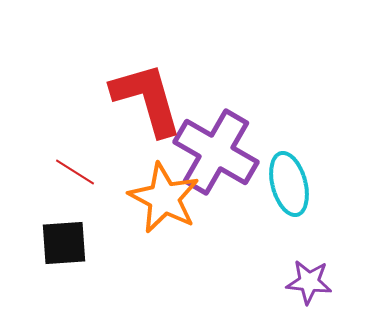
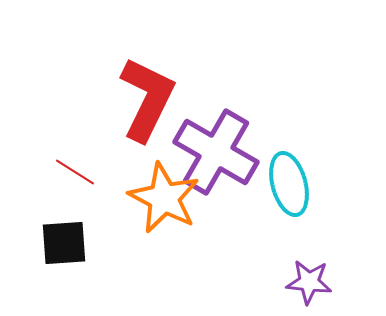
red L-shape: rotated 42 degrees clockwise
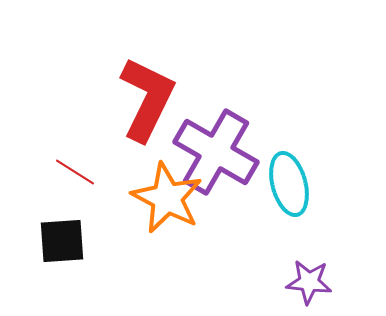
orange star: moved 3 px right
black square: moved 2 px left, 2 px up
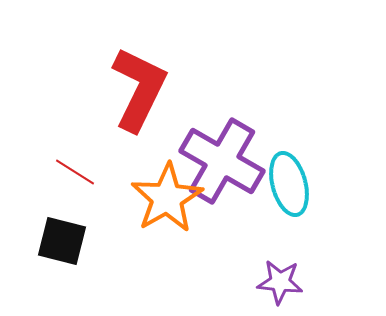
red L-shape: moved 8 px left, 10 px up
purple cross: moved 6 px right, 9 px down
orange star: rotated 14 degrees clockwise
black square: rotated 18 degrees clockwise
purple star: moved 29 px left
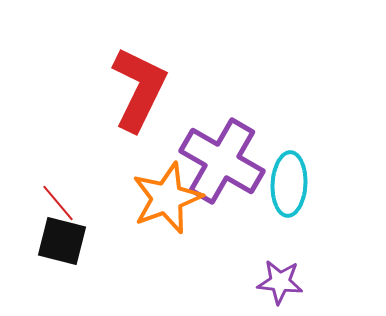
red line: moved 17 px left, 31 px down; rotated 18 degrees clockwise
cyan ellipse: rotated 18 degrees clockwise
orange star: rotated 10 degrees clockwise
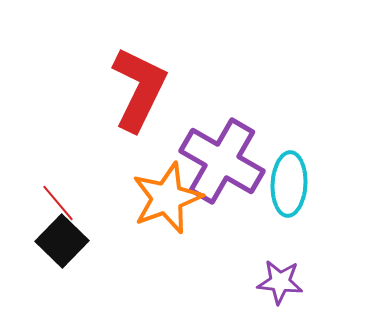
black square: rotated 30 degrees clockwise
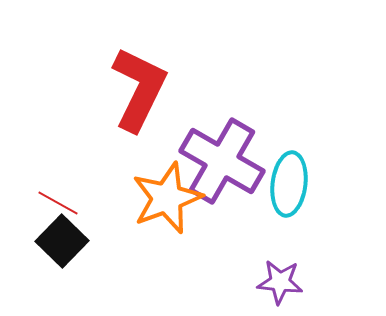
cyan ellipse: rotated 4 degrees clockwise
red line: rotated 21 degrees counterclockwise
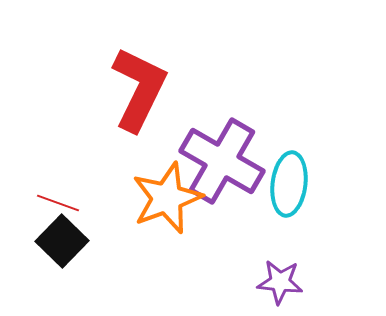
red line: rotated 9 degrees counterclockwise
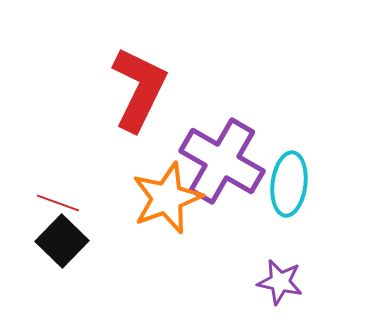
purple star: rotated 6 degrees clockwise
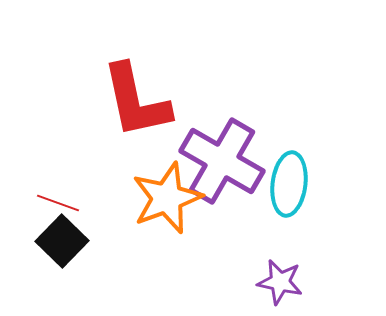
red L-shape: moved 3 px left, 12 px down; rotated 142 degrees clockwise
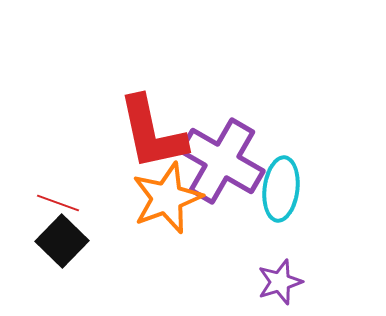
red L-shape: moved 16 px right, 32 px down
cyan ellipse: moved 8 px left, 5 px down
purple star: rotated 30 degrees counterclockwise
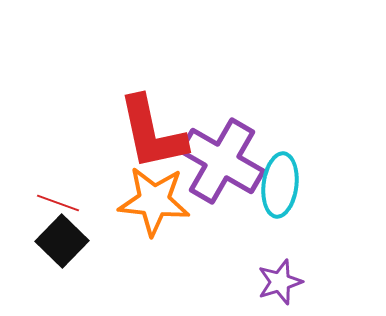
cyan ellipse: moved 1 px left, 4 px up
orange star: moved 13 px left, 3 px down; rotated 26 degrees clockwise
